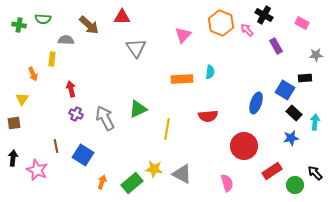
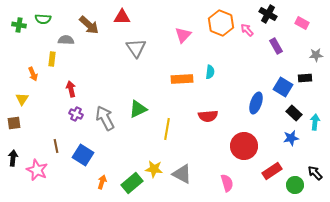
black cross at (264, 15): moved 4 px right, 1 px up
blue square at (285, 90): moved 2 px left, 3 px up
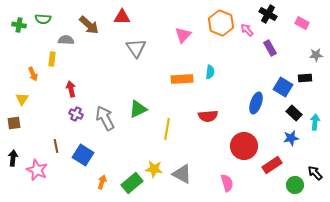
purple rectangle at (276, 46): moved 6 px left, 2 px down
red rectangle at (272, 171): moved 6 px up
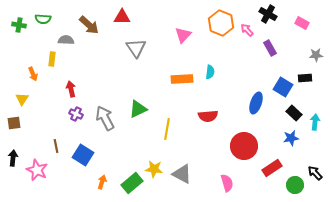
red rectangle at (272, 165): moved 3 px down
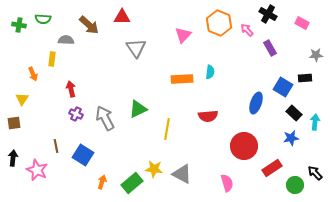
orange hexagon at (221, 23): moved 2 px left
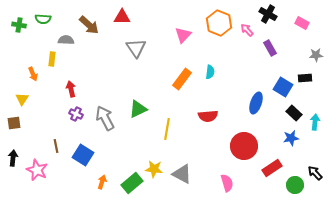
orange rectangle at (182, 79): rotated 50 degrees counterclockwise
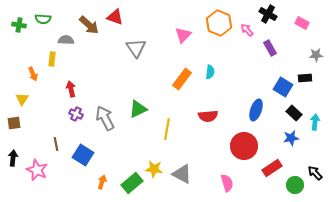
red triangle at (122, 17): moved 7 px left; rotated 18 degrees clockwise
blue ellipse at (256, 103): moved 7 px down
brown line at (56, 146): moved 2 px up
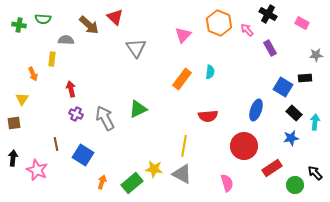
red triangle at (115, 17): rotated 24 degrees clockwise
yellow line at (167, 129): moved 17 px right, 17 px down
